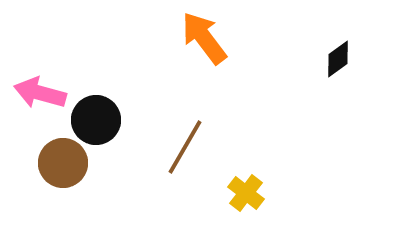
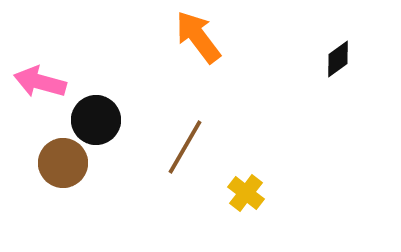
orange arrow: moved 6 px left, 1 px up
pink arrow: moved 11 px up
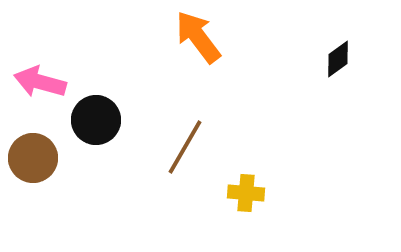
brown circle: moved 30 px left, 5 px up
yellow cross: rotated 33 degrees counterclockwise
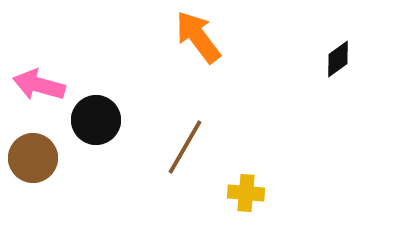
pink arrow: moved 1 px left, 3 px down
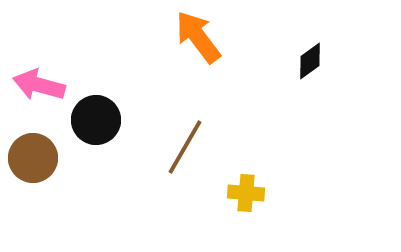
black diamond: moved 28 px left, 2 px down
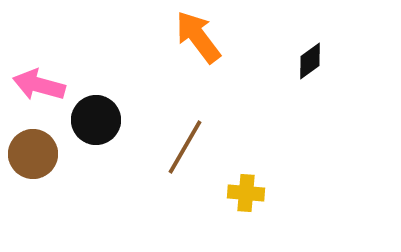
brown circle: moved 4 px up
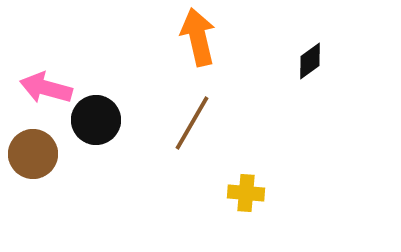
orange arrow: rotated 24 degrees clockwise
pink arrow: moved 7 px right, 3 px down
brown line: moved 7 px right, 24 px up
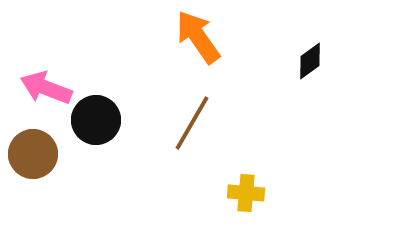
orange arrow: rotated 22 degrees counterclockwise
pink arrow: rotated 6 degrees clockwise
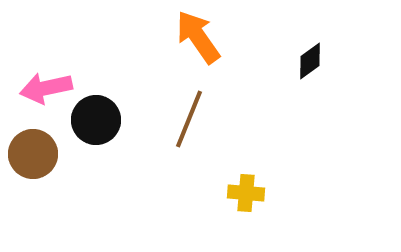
pink arrow: rotated 33 degrees counterclockwise
brown line: moved 3 px left, 4 px up; rotated 8 degrees counterclockwise
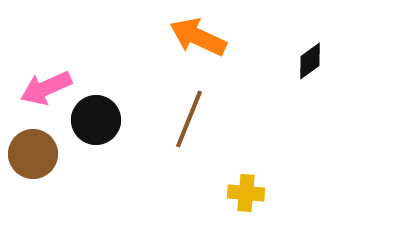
orange arrow: rotated 30 degrees counterclockwise
pink arrow: rotated 12 degrees counterclockwise
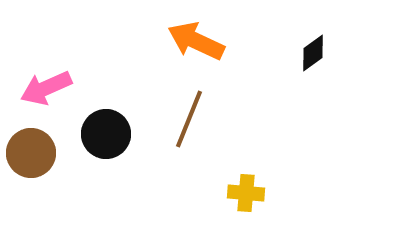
orange arrow: moved 2 px left, 4 px down
black diamond: moved 3 px right, 8 px up
black circle: moved 10 px right, 14 px down
brown circle: moved 2 px left, 1 px up
